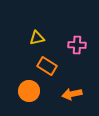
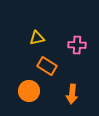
orange arrow: rotated 72 degrees counterclockwise
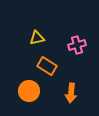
pink cross: rotated 18 degrees counterclockwise
orange arrow: moved 1 px left, 1 px up
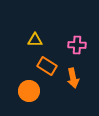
yellow triangle: moved 2 px left, 2 px down; rotated 14 degrees clockwise
pink cross: rotated 18 degrees clockwise
orange arrow: moved 2 px right, 15 px up; rotated 18 degrees counterclockwise
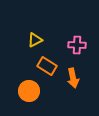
yellow triangle: rotated 28 degrees counterclockwise
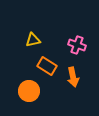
yellow triangle: moved 2 px left; rotated 14 degrees clockwise
pink cross: rotated 18 degrees clockwise
orange arrow: moved 1 px up
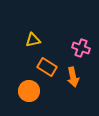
pink cross: moved 4 px right, 3 px down
orange rectangle: moved 1 px down
